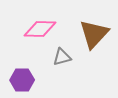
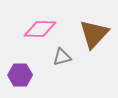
purple hexagon: moved 2 px left, 5 px up
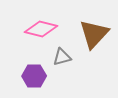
pink diamond: moved 1 px right; rotated 12 degrees clockwise
purple hexagon: moved 14 px right, 1 px down
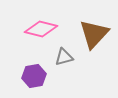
gray triangle: moved 2 px right
purple hexagon: rotated 10 degrees counterclockwise
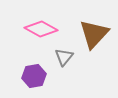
pink diamond: rotated 16 degrees clockwise
gray triangle: rotated 36 degrees counterclockwise
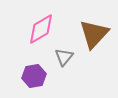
pink diamond: rotated 60 degrees counterclockwise
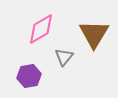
brown triangle: rotated 12 degrees counterclockwise
purple hexagon: moved 5 px left
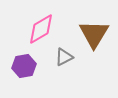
gray triangle: rotated 24 degrees clockwise
purple hexagon: moved 5 px left, 10 px up
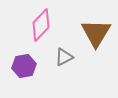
pink diamond: moved 4 px up; rotated 16 degrees counterclockwise
brown triangle: moved 2 px right, 1 px up
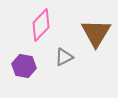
purple hexagon: rotated 20 degrees clockwise
